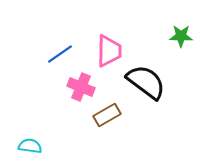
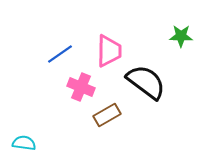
cyan semicircle: moved 6 px left, 3 px up
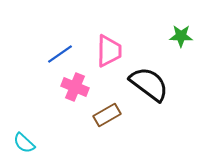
black semicircle: moved 3 px right, 2 px down
pink cross: moved 6 px left
cyan semicircle: rotated 145 degrees counterclockwise
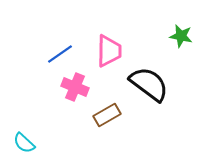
green star: rotated 10 degrees clockwise
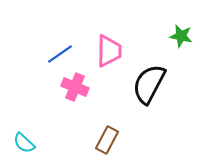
black semicircle: rotated 99 degrees counterclockwise
brown rectangle: moved 25 px down; rotated 32 degrees counterclockwise
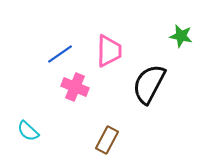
cyan semicircle: moved 4 px right, 12 px up
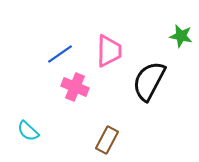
black semicircle: moved 3 px up
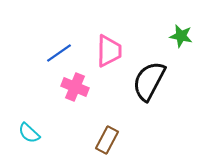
blue line: moved 1 px left, 1 px up
cyan semicircle: moved 1 px right, 2 px down
